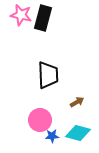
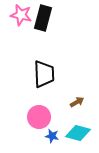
black trapezoid: moved 4 px left, 1 px up
pink circle: moved 1 px left, 3 px up
blue star: rotated 16 degrees clockwise
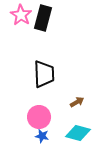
pink star: rotated 20 degrees clockwise
blue star: moved 10 px left
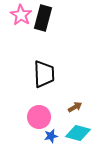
brown arrow: moved 2 px left, 5 px down
blue star: moved 9 px right; rotated 24 degrees counterclockwise
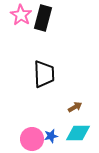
pink circle: moved 7 px left, 22 px down
cyan diamond: rotated 15 degrees counterclockwise
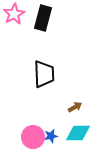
pink star: moved 7 px left, 1 px up; rotated 10 degrees clockwise
pink circle: moved 1 px right, 2 px up
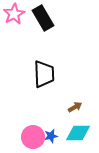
black rectangle: rotated 45 degrees counterclockwise
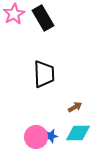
pink circle: moved 3 px right
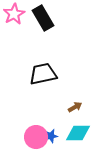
black trapezoid: moved 1 px left; rotated 100 degrees counterclockwise
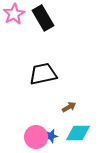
brown arrow: moved 6 px left
